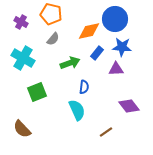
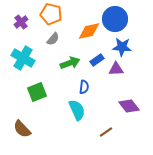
purple cross: rotated 24 degrees clockwise
blue rectangle: moved 7 px down; rotated 16 degrees clockwise
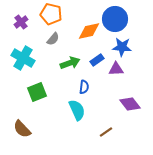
purple diamond: moved 1 px right, 2 px up
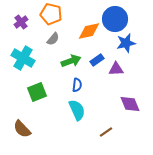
blue star: moved 4 px right, 4 px up; rotated 18 degrees counterclockwise
green arrow: moved 1 px right, 2 px up
blue semicircle: moved 7 px left, 2 px up
purple diamond: rotated 15 degrees clockwise
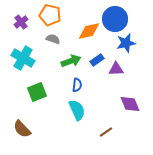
orange pentagon: moved 1 px left, 1 px down
gray semicircle: rotated 112 degrees counterclockwise
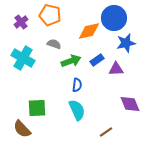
blue circle: moved 1 px left, 1 px up
gray semicircle: moved 1 px right, 5 px down
green square: moved 16 px down; rotated 18 degrees clockwise
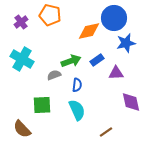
gray semicircle: moved 31 px down; rotated 40 degrees counterclockwise
cyan cross: moved 1 px left, 1 px down
purple triangle: moved 4 px down
purple diamond: moved 1 px right, 2 px up; rotated 10 degrees clockwise
green square: moved 5 px right, 3 px up
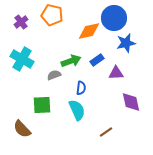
orange pentagon: moved 2 px right
blue semicircle: moved 4 px right, 3 px down
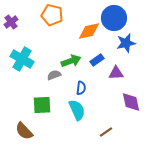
purple cross: moved 10 px left
brown semicircle: moved 2 px right, 2 px down
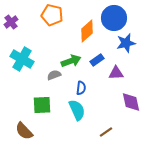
orange diamond: moved 2 px left; rotated 30 degrees counterclockwise
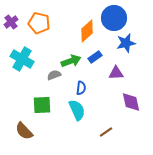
orange pentagon: moved 13 px left, 8 px down
blue rectangle: moved 2 px left, 3 px up
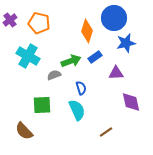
purple cross: moved 1 px left, 2 px up
orange diamond: rotated 30 degrees counterclockwise
cyan cross: moved 6 px right, 3 px up
blue semicircle: rotated 24 degrees counterclockwise
